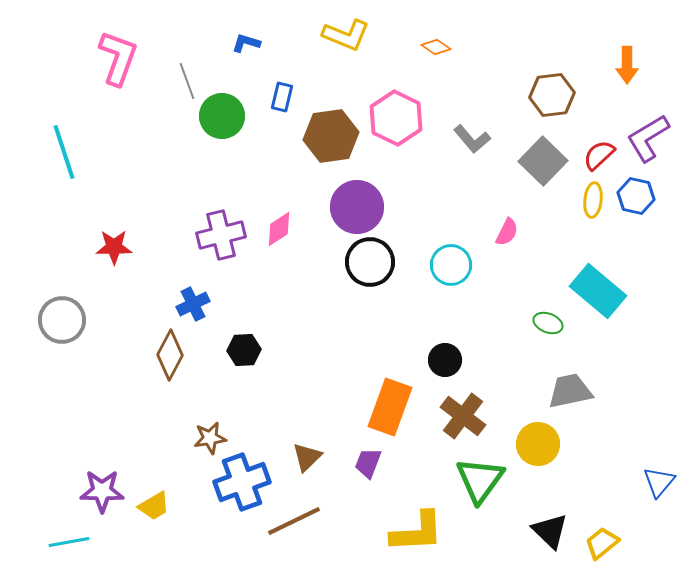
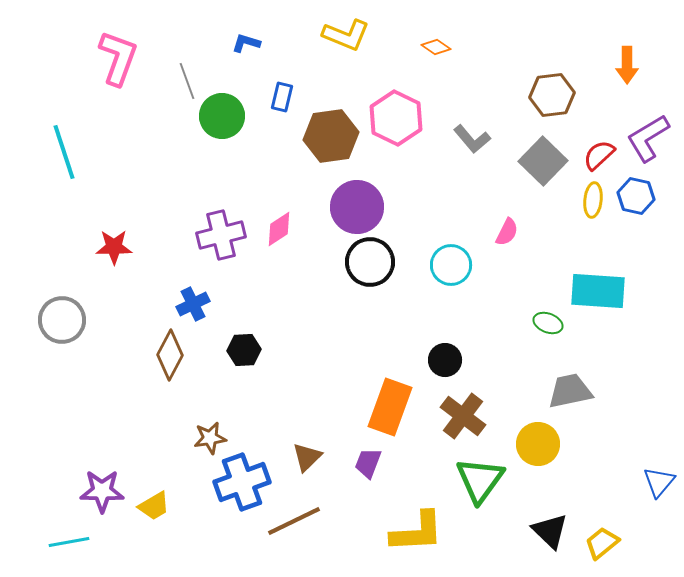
cyan rectangle at (598, 291): rotated 36 degrees counterclockwise
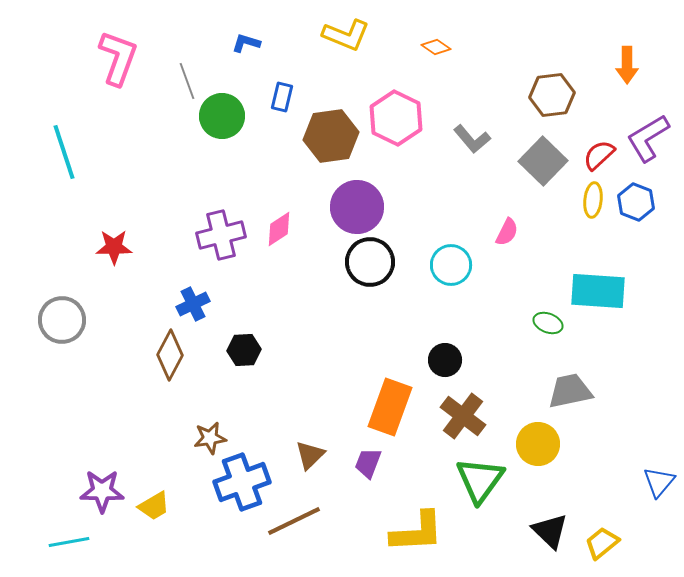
blue hexagon at (636, 196): moved 6 px down; rotated 9 degrees clockwise
brown triangle at (307, 457): moved 3 px right, 2 px up
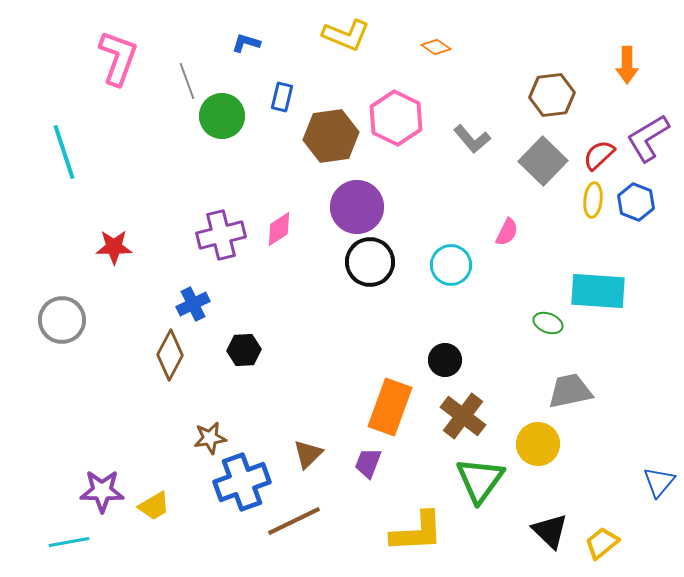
brown triangle at (310, 455): moved 2 px left, 1 px up
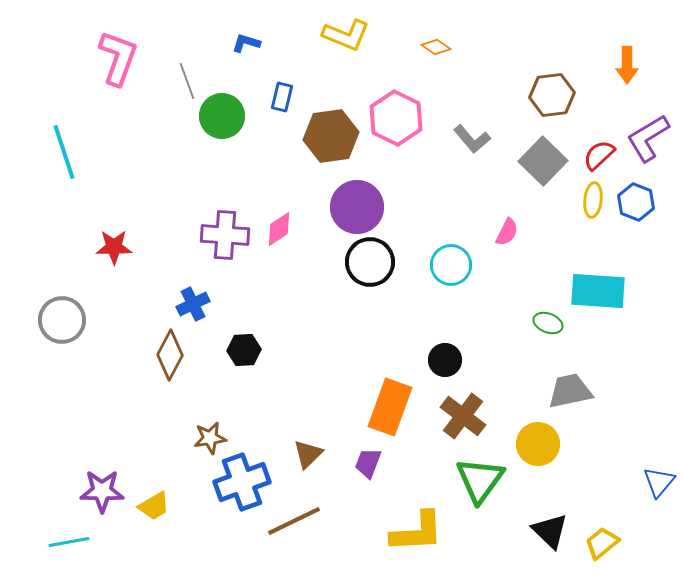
purple cross at (221, 235): moved 4 px right; rotated 18 degrees clockwise
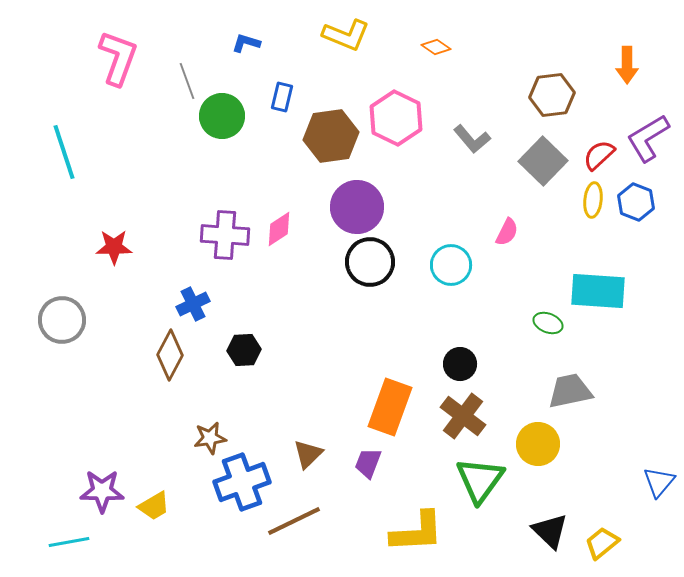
black circle at (445, 360): moved 15 px right, 4 px down
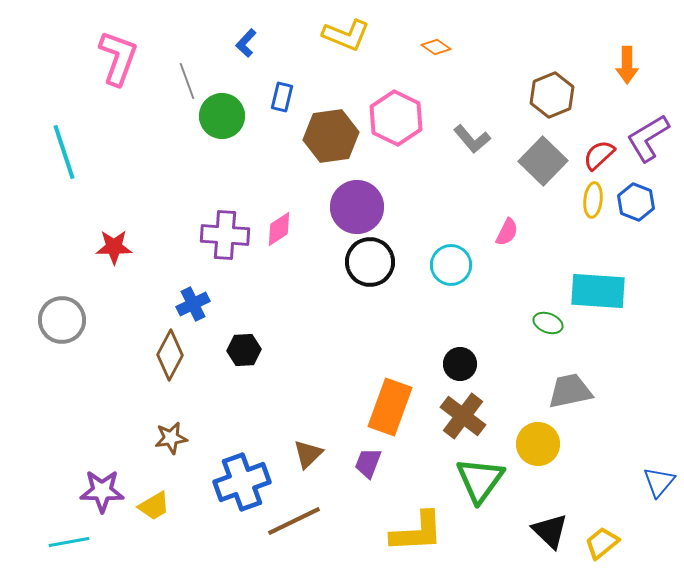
blue L-shape at (246, 43): rotated 64 degrees counterclockwise
brown hexagon at (552, 95): rotated 15 degrees counterclockwise
brown star at (210, 438): moved 39 px left
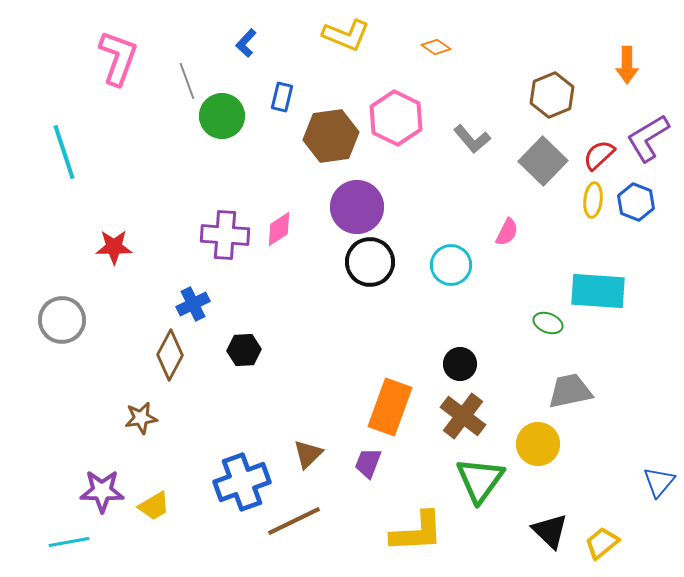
brown star at (171, 438): moved 30 px left, 20 px up
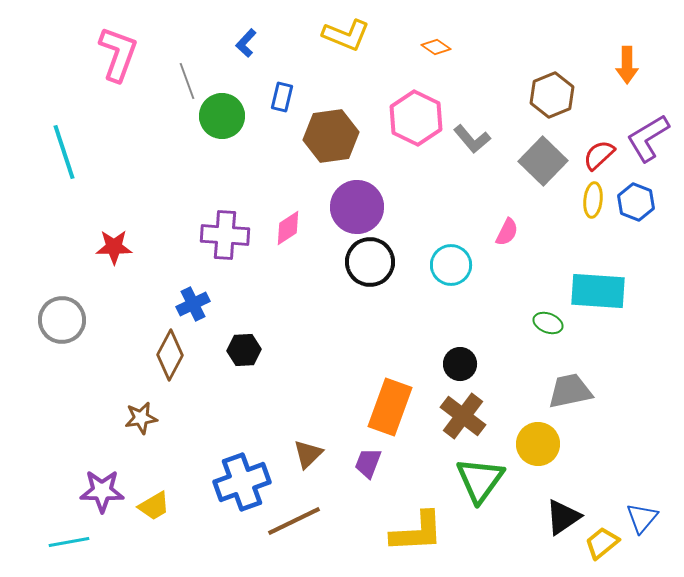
pink L-shape at (118, 58): moved 4 px up
pink hexagon at (396, 118): moved 20 px right
pink diamond at (279, 229): moved 9 px right, 1 px up
blue triangle at (659, 482): moved 17 px left, 36 px down
black triangle at (550, 531): moved 13 px right, 14 px up; rotated 42 degrees clockwise
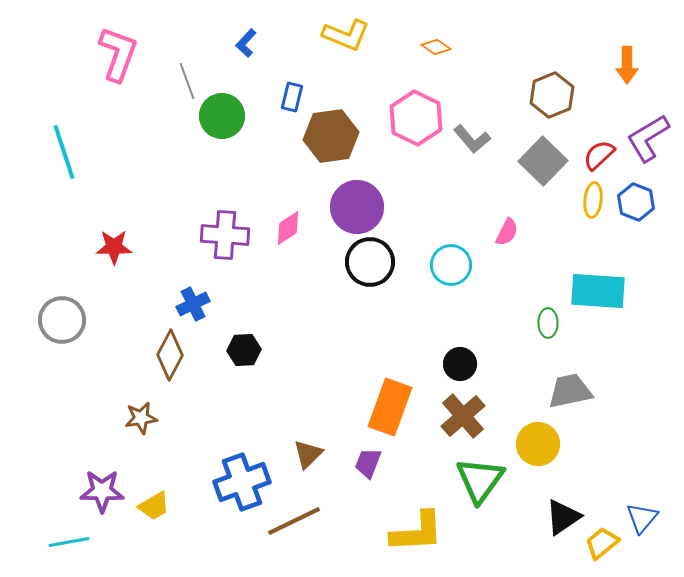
blue rectangle at (282, 97): moved 10 px right
green ellipse at (548, 323): rotated 68 degrees clockwise
brown cross at (463, 416): rotated 12 degrees clockwise
